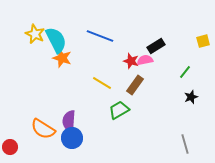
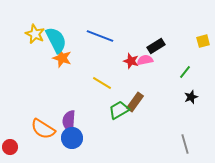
brown rectangle: moved 17 px down
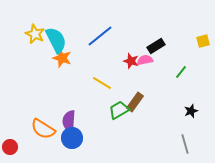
blue line: rotated 60 degrees counterclockwise
green line: moved 4 px left
black star: moved 14 px down
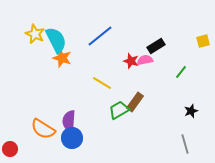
red circle: moved 2 px down
